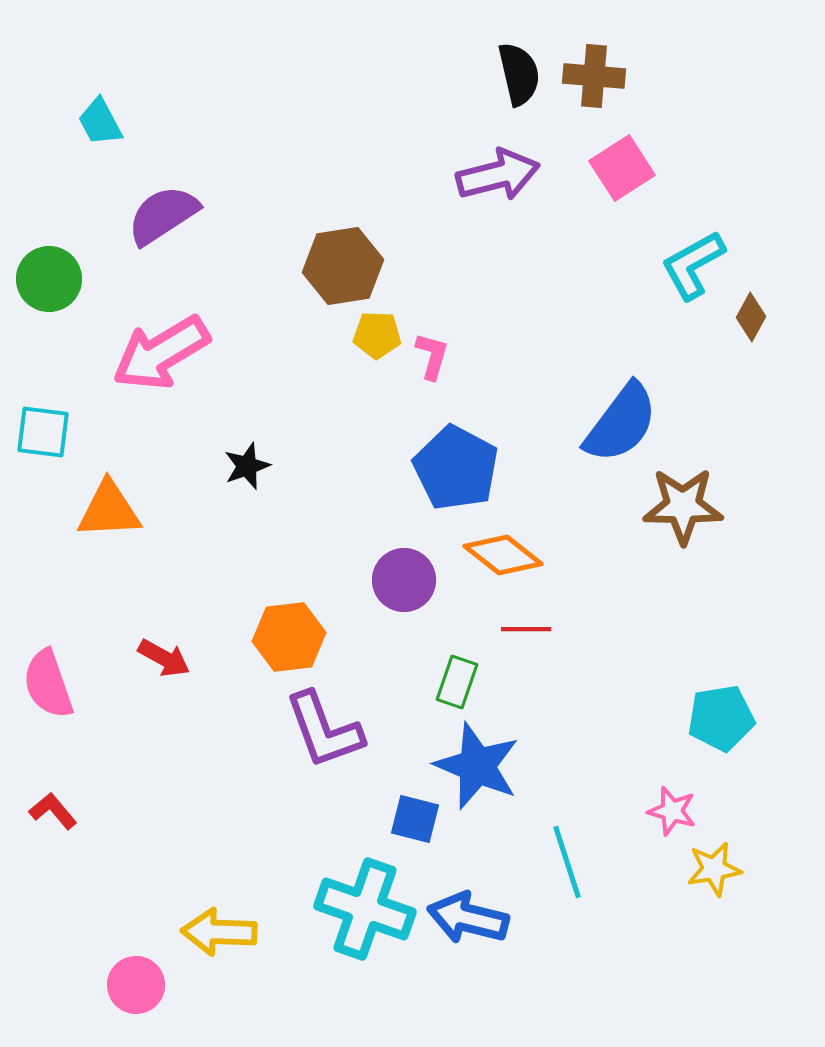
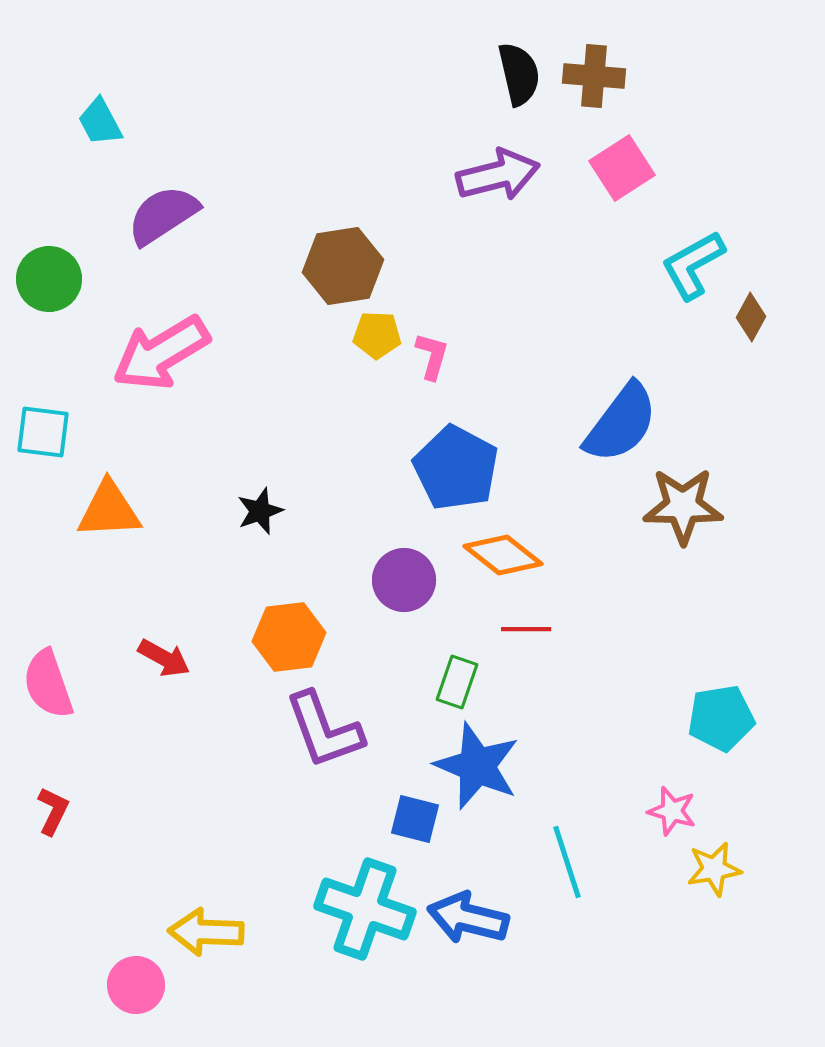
black star: moved 13 px right, 45 px down
red L-shape: rotated 66 degrees clockwise
yellow arrow: moved 13 px left
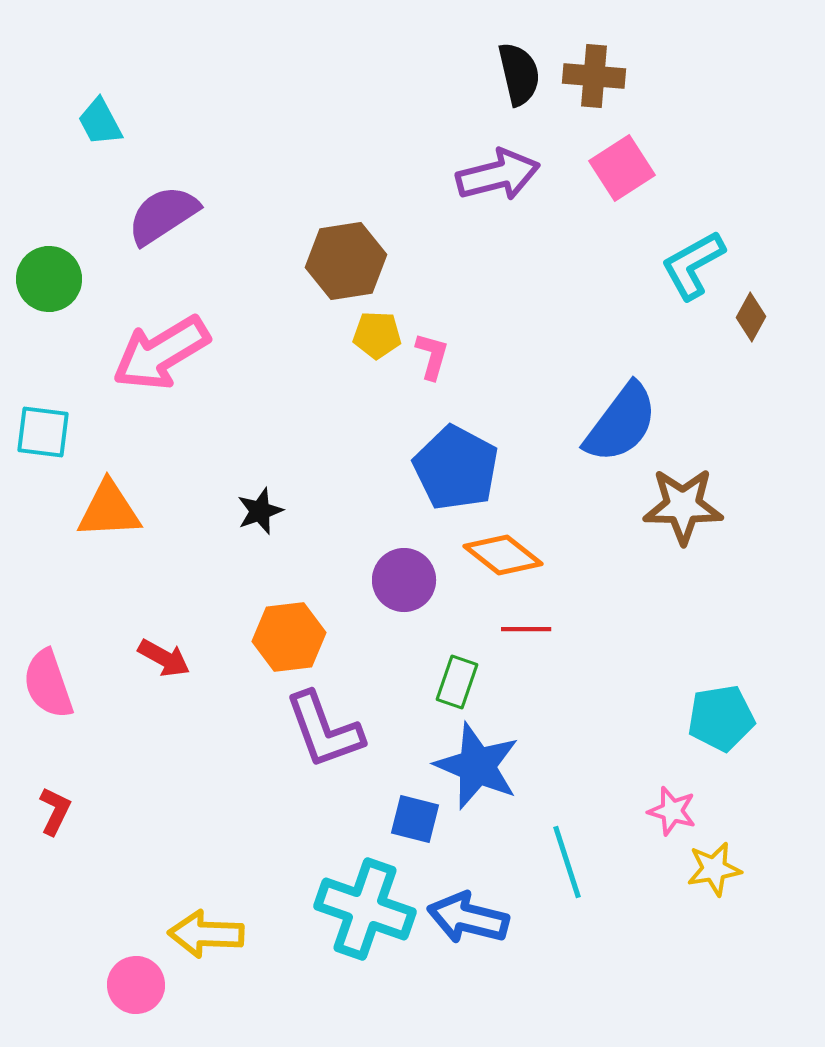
brown hexagon: moved 3 px right, 5 px up
red L-shape: moved 2 px right
yellow arrow: moved 2 px down
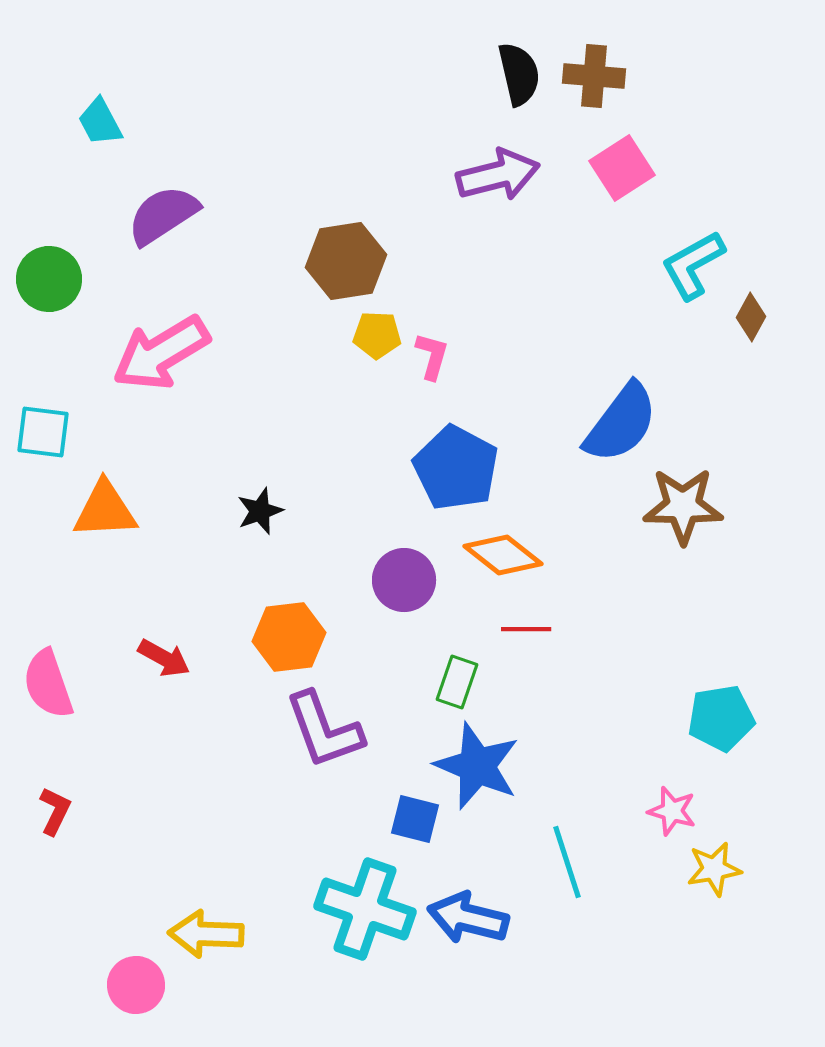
orange triangle: moved 4 px left
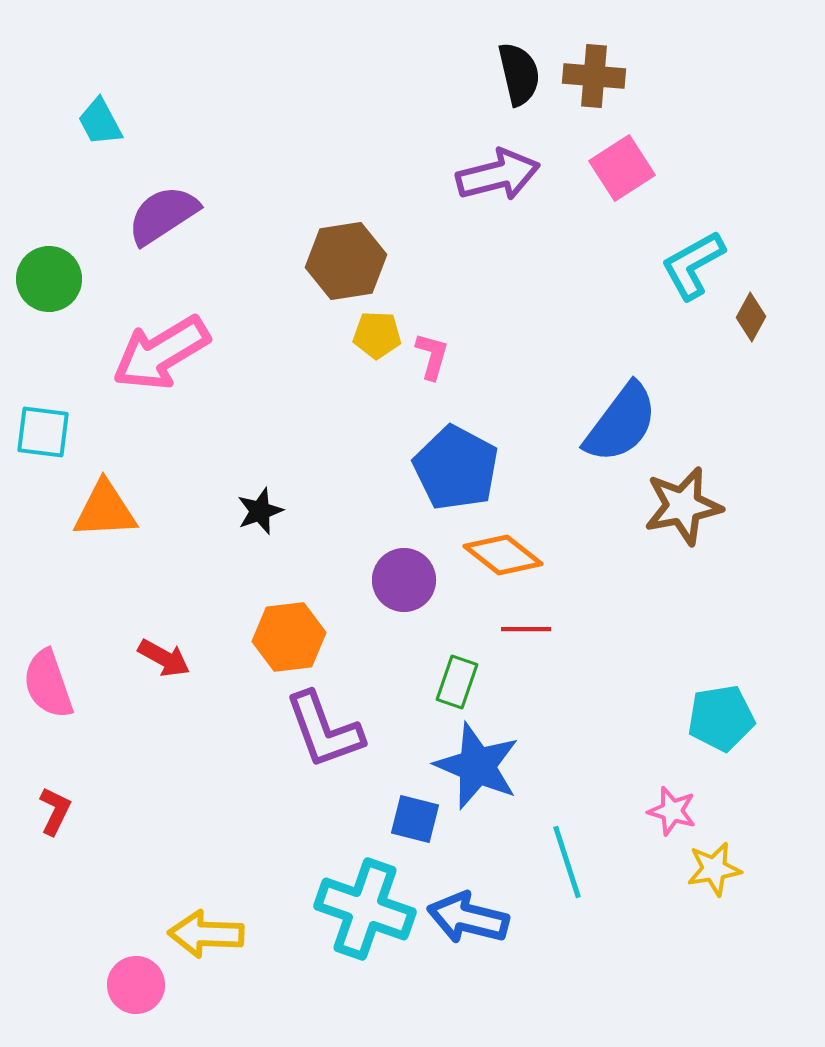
brown star: rotated 12 degrees counterclockwise
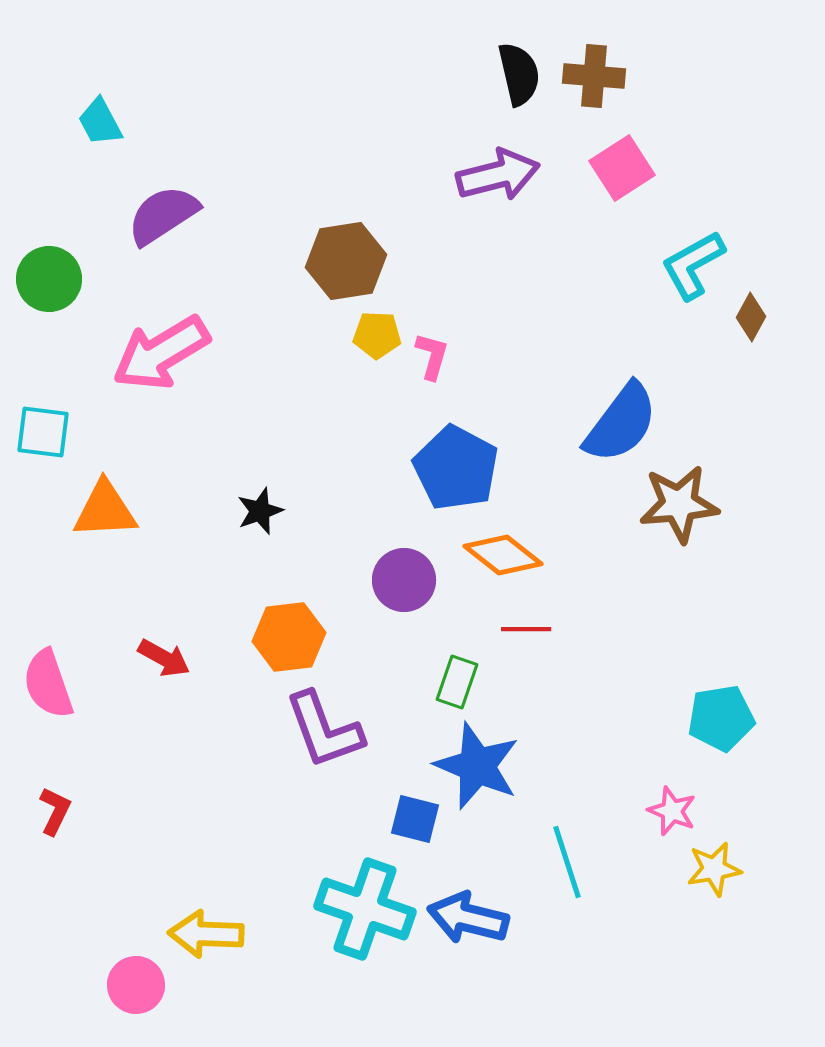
brown star: moved 4 px left, 2 px up; rotated 6 degrees clockwise
pink star: rotated 6 degrees clockwise
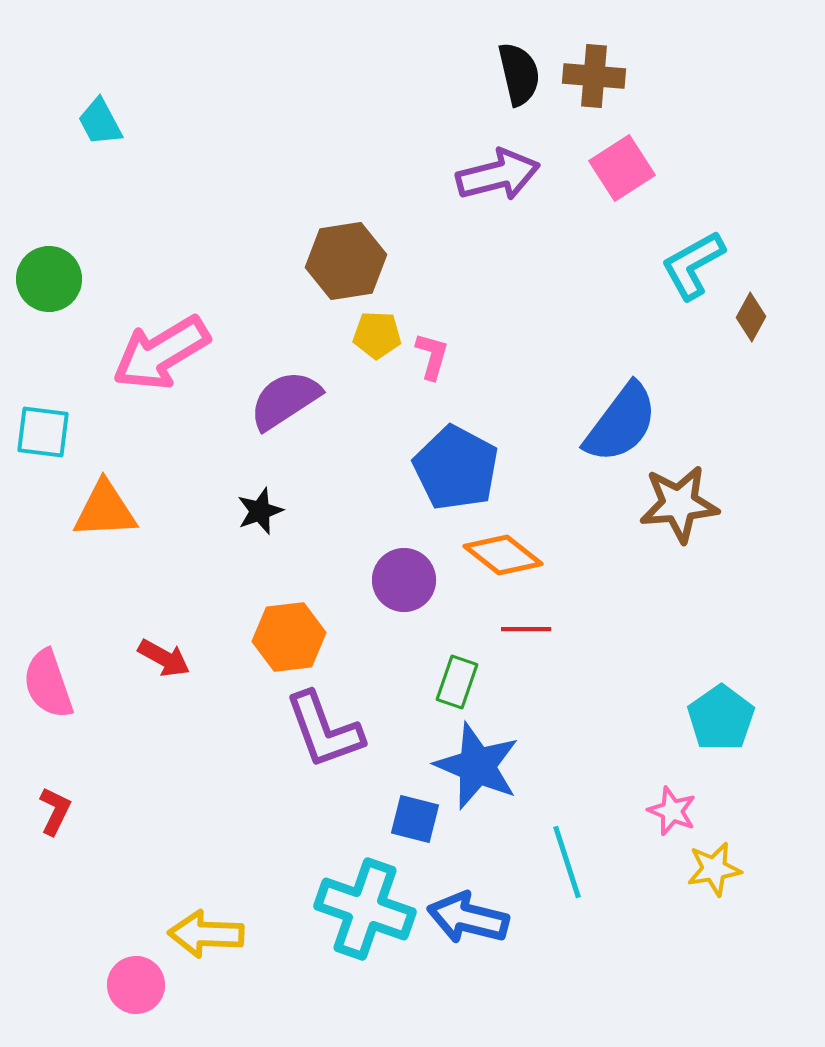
purple semicircle: moved 122 px right, 185 px down
cyan pentagon: rotated 26 degrees counterclockwise
